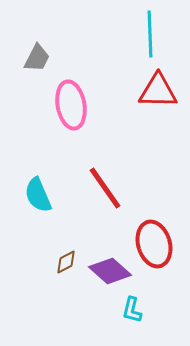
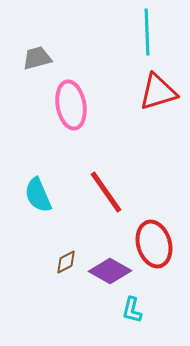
cyan line: moved 3 px left, 2 px up
gray trapezoid: rotated 132 degrees counterclockwise
red triangle: moved 1 px down; rotated 18 degrees counterclockwise
red line: moved 1 px right, 4 px down
purple diamond: rotated 12 degrees counterclockwise
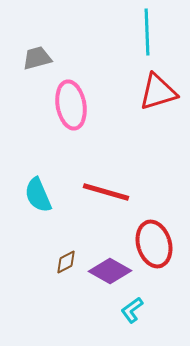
red line: rotated 39 degrees counterclockwise
cyan L-shape: rotated 40 degrees clockwise
